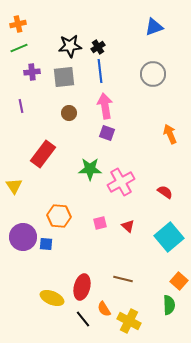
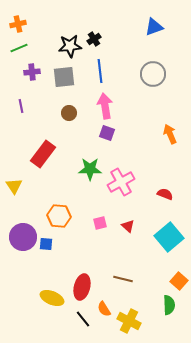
black cross: moved 4 px left, 8 px up
red semicircle: moved 2 px down; rotated 14 degrees counterclockwise
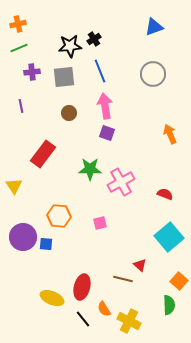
blue line: rotated 15 degrees counterclockwise
red triangle: moved 12 px right, 39 px down
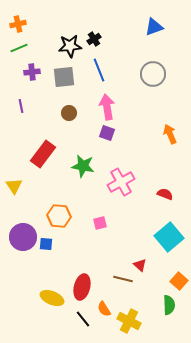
blue line: moved 1 px left, 1 px up
pink arrow: moved 2 px right, 1 px down
green star: moved 7 px left, 3 px up; rotated 10 degrees clockwise
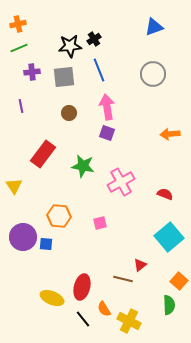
orange arrow: rotated 72 degrees counterclockwise
red triangle: rotated 40 degrees clockwise
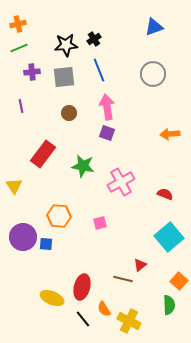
black star: moved 4 px left, 1 px up
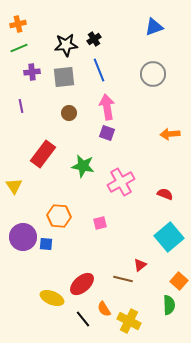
red ellipse: moved 3 px up; rotated 35 degrees clockwise
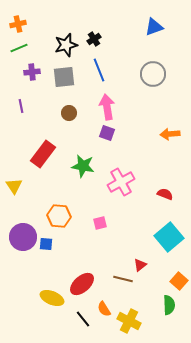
black star: rotated 10 degrees counterclockwise
